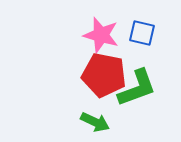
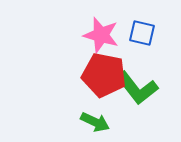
green L-shape: rotated 72 degrees clockwise
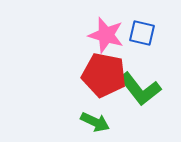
pink star: moved 5 px right
green L-shape: moved 3 px right, 1 px down
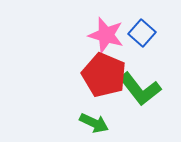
blue square: rotated 28 degrees clockwise
red pentagon: rotated 12 degrees clockwise
green arrow: moved 1 px left, 1 px down
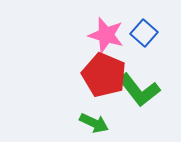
blue square: moved 2 px right
green L-shape: moved 1 px left, 1 px down
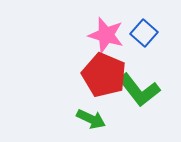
green arrow: moved 3 px left, 4 px up
